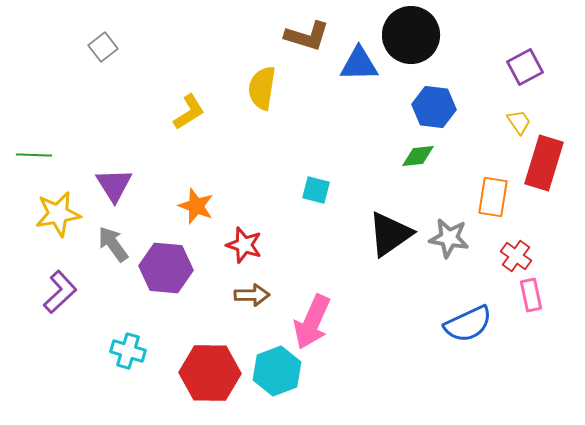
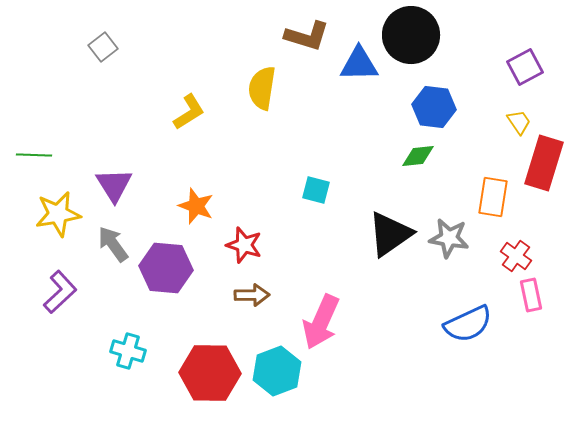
pink arrow: moved 9 px right
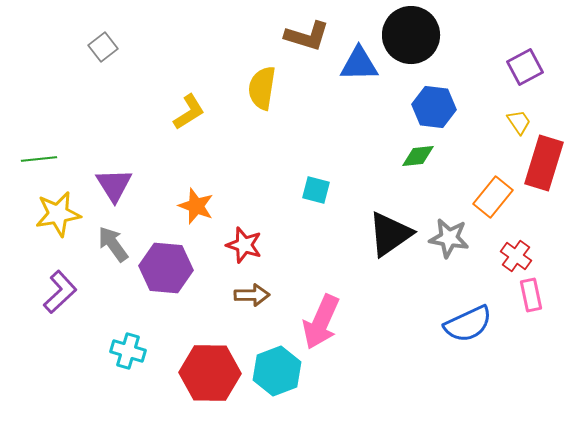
green line: moved 5 px right, 4 px down; rotated 8 degrees counterclockwise
orange rectangle: rotated 30 degrees clockwise
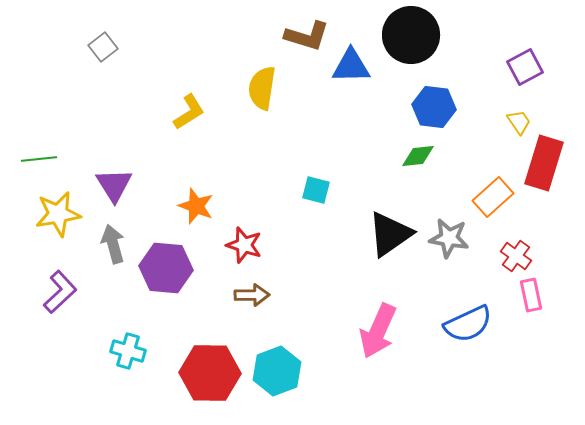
blue triangle: moved 8 px left, 2 px down
orange rectangle: rotated 9 degrees clockwise
gray arrow: rotated 21 degrees clockwise
pink arrow: moved 57 px right, 9 px down
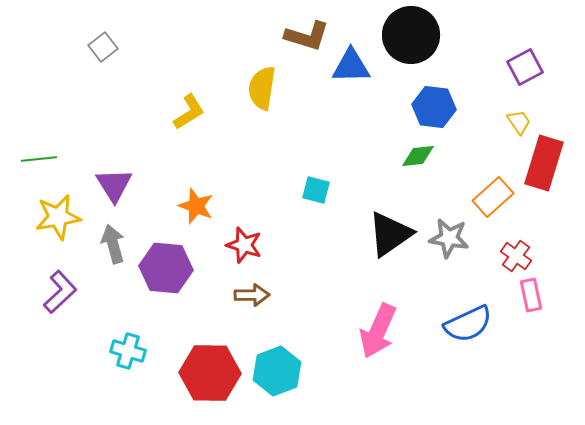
yellow star: moved 3 px down
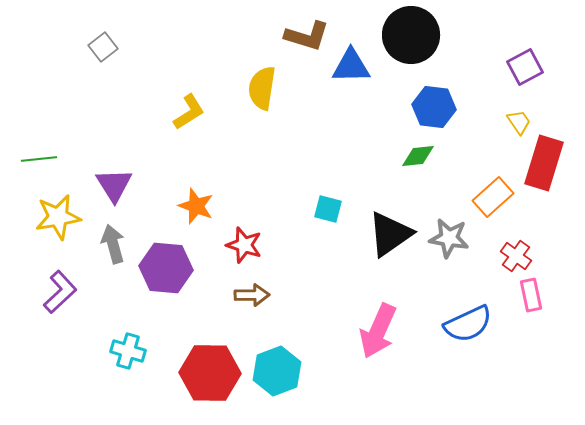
cyan square: moved 12 px right, 19 px down
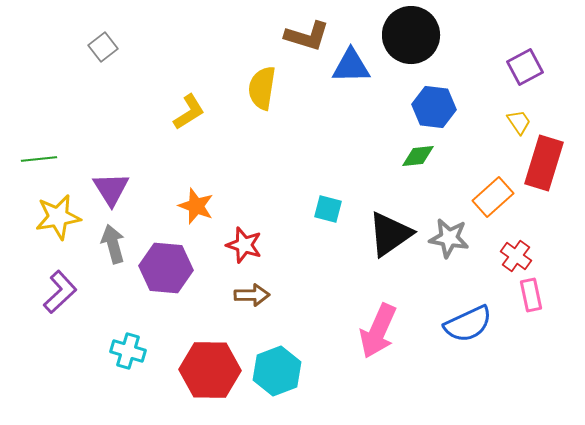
purple triangle: moved 3 px left, 4 px down
red hexagon: moved 3 px up
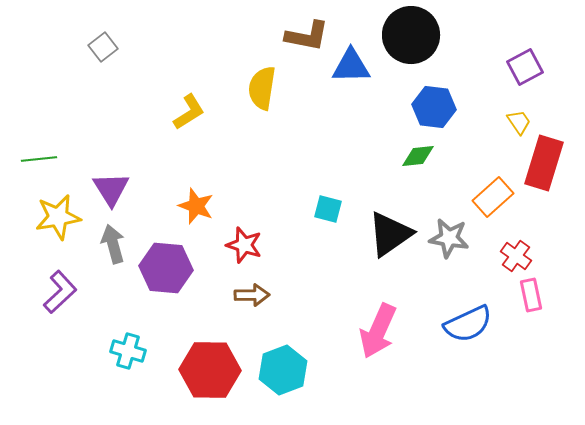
brown L-shape: rotated 6 degrees counterclockwise
cyan hexagon: moved 6 px right, 1 px up
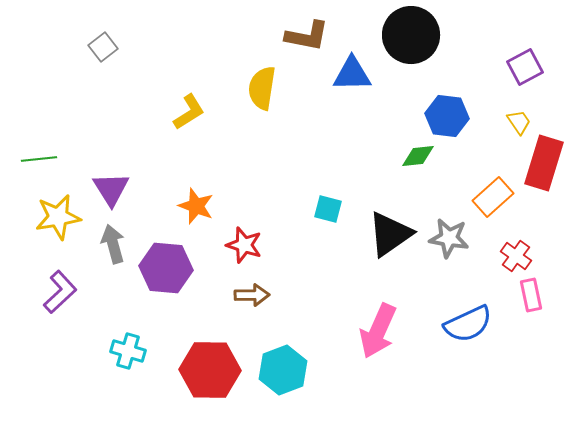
blue triangle: moved 1 px right, 8 px down
blue hexagon: moved 13 px right, 9 px down
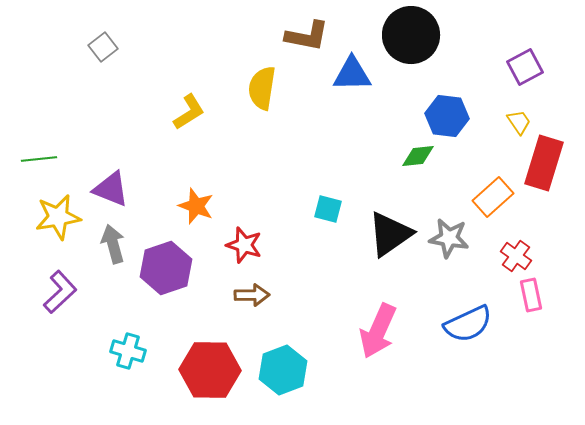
purple triangle: rotated 36 degrees counterclockwise
purple hexagon: rotated 24 degrees counterclockwise
